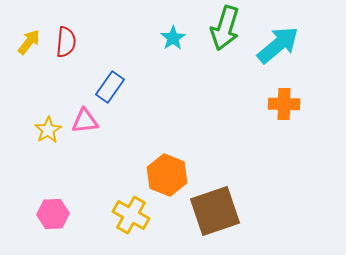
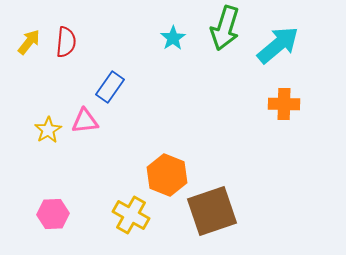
brown square: moved 3 px left
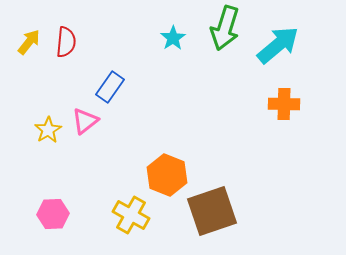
pink triangle: rotated 32 degrees counterclockwise
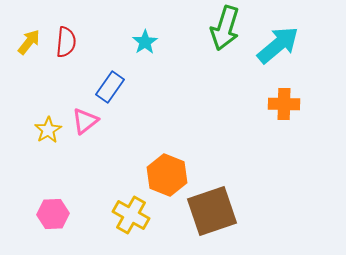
cyan star: moved 28 px left, 4 px down
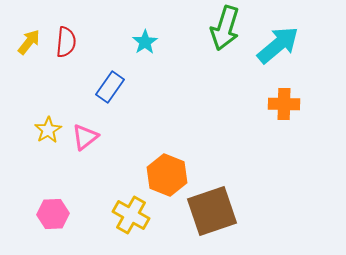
pink triangle: moved 16 px down
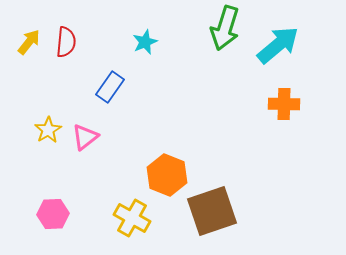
cyan star: rotated 10 degrees clockwise
yellow cross: moved 1 px right, 3 px down
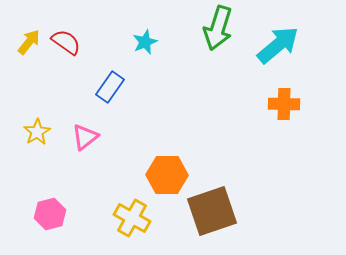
green arrow: moved 7 px left
red semicircle: rotated 60 degrees counterclockwise
yellow star: moved 11 px left, 2 px down
orange hexagon: rotated 21 degrees counterclockwise
pink hexagon: moved 3 px left; rotated 12 degrees counterclockwise
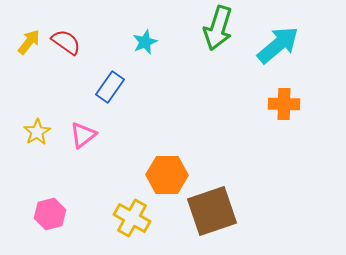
pink triangle: moved 2 px left, 2 px up
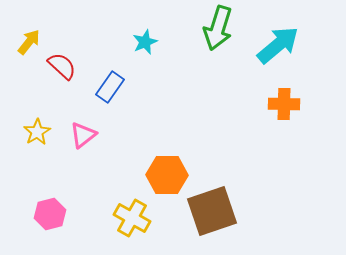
red semicircle: moved 4 px left, 24 px down; rotated 8 degrees clockwise
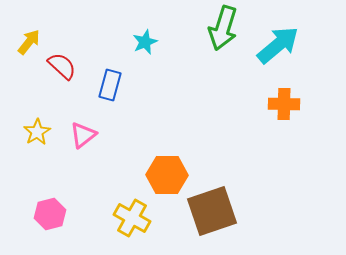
green arrow: moved 5 px right
blue rectangle: moved 2 px up; rotated 20 degrees counterclockwise
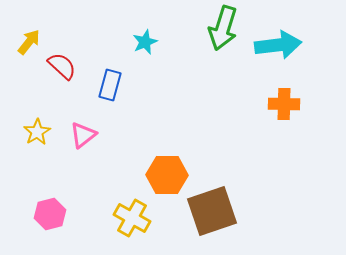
cyan arrow: rotated 33 degrees clockwise
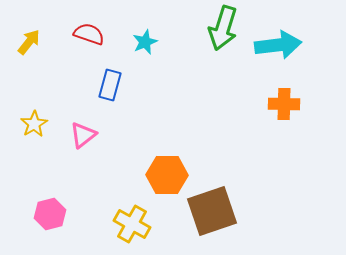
red semicircle: moved 27 px right, 32 px up; rotated 24 degrees counterclockwise
yellow star: moved 3 px left, 8 px up
yellow cross: moved 6 px down
